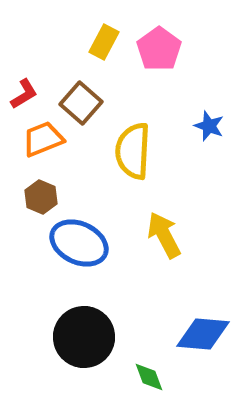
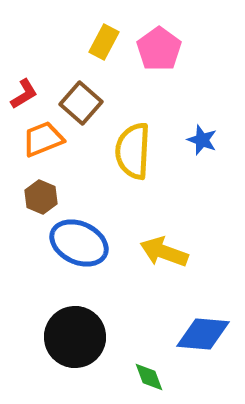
blue star: moved 7 px left, 14 px down
yellow arrow: moved 17 px down; rotated 42 degrees counterclockwise
black circle: moved 9 px left
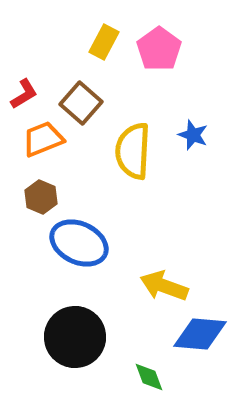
blue star: moved 9 px left, 5 px up
yellow arrow: moved 34 px down
blue diamond: moved 3 px left
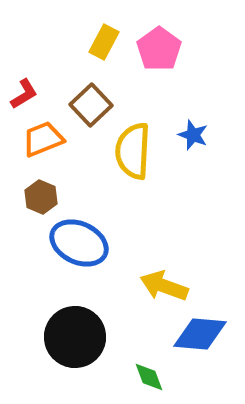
brown square: moved 10 px right, 2 px down; rotated 6 degrees clockwise
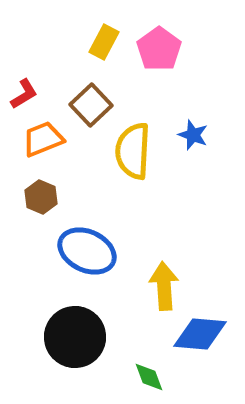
blue ellipse: moved 8 px right, 8 px down
yellow arrow: rotated 66 degrees clockwise
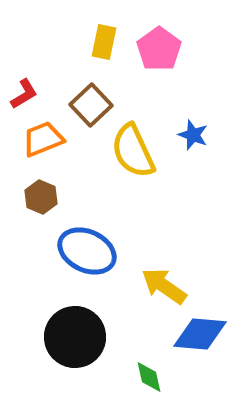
yellow rectangle: rotated 16 degrees counterclockwise
yellow semicircle: rotated 28 degrees counterclockwise
yellow arrow: rotated 51 degrees counterclockwise
green diamond: rotated 8 degrees clockwise
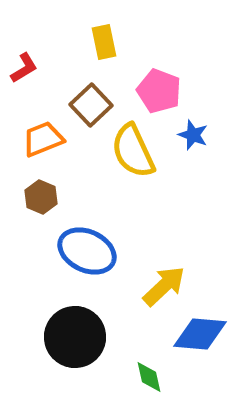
yellow rectangle: rotated 24 degrees counterclockwise
pink pentagon: moved 42 px down; rotated 15 degrees counterclockwise
red L-shape: moved 26 px up
yellow arrow: rotated 102 degrees clockwise
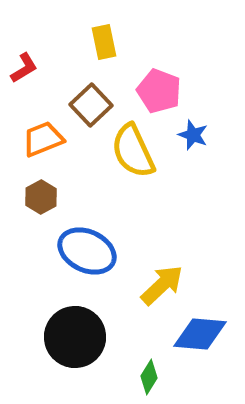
brown hexagon: rotated 8 degrees clockwise
yellow arrow: moved 2 px left, 1 px up
green diamond: rotated 44 degrees clockwise
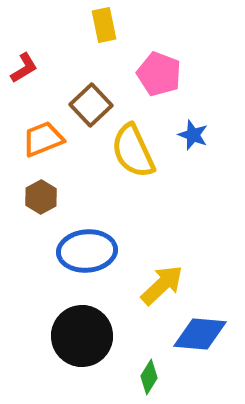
yellow rectangle: moved 17 px up
pink pentagon: moved 17 px up
blue ellipse: rotated 30 degrees counterclockwise
black circle: moved 7 px right, 1 px up
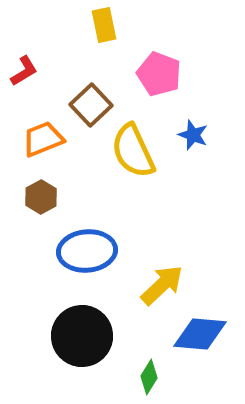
red L-shape: moved 3 px down
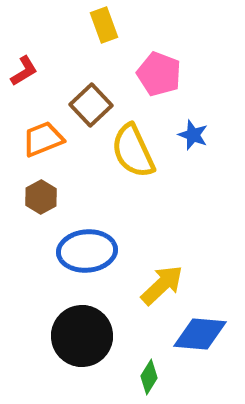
yellow rectangle: rotated 8 degrees counterclockwise
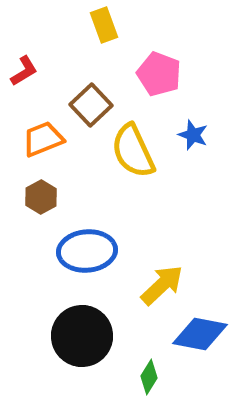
blue diamond: rotated 6 degrees clockwise
